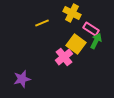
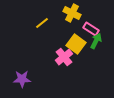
yellow line: rotated 16 degrees counterclockwise
purple star: rotated 12 degrees clockwise
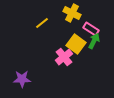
green arrow: moved 2 px left
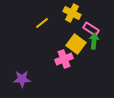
green arrow: rotated 21 degrees counterclockwise
pink cross: moved 2 px down; rotated 18 degrees clockwise
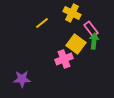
pink rectangle: rotated 21 degrees clockwise
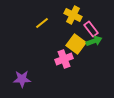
yellow cross: moved 1 px right, 2 px down
green arrow: rotated 63 degrees clockwise
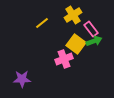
yellow cross: rotated 30 degrees clockwise
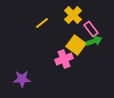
yellow cross: rotated 12 degrees counterclockwise
yellow square: moved 1 px down
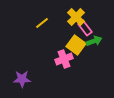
yellow cross: moved 3 px right, 2 px down
pink rectangle: moved 6 px left, 1 px up
